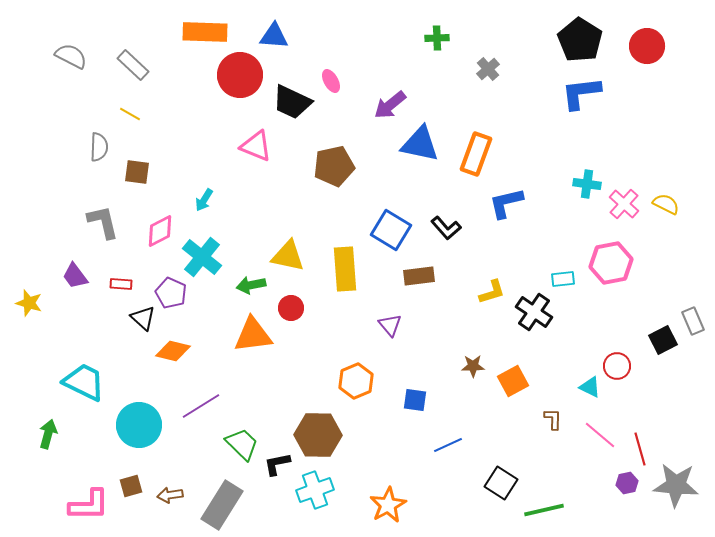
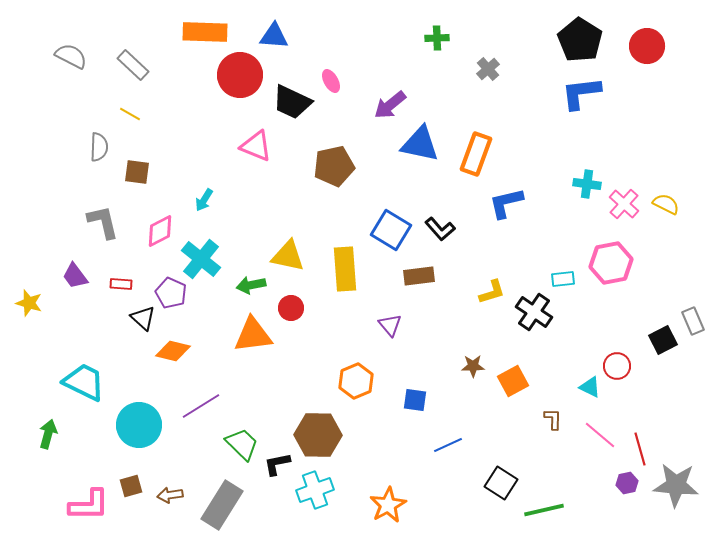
black L-shape at (446, 228): moved 6 px left, 1 px down
cyan cross at (202, 257): moved 1 px left, 2 px down
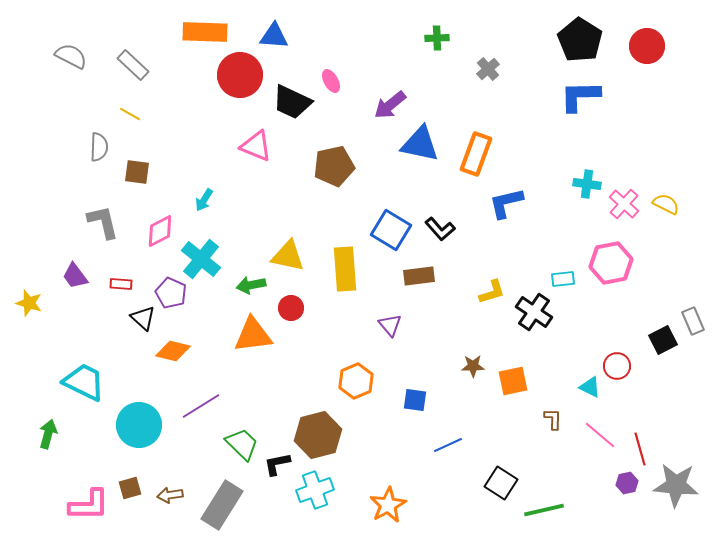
blue L-shape at (581, 93): moved 1 px left, 3 px down; rotated 6 degrees clockwise
orange square at (513, 381): rotated 16 degrees clockwise
brown hexagon at (318, 435): rotated 15 degrees counterclockwise
brown square at (131, 486): moved 1 px left, 2 px down
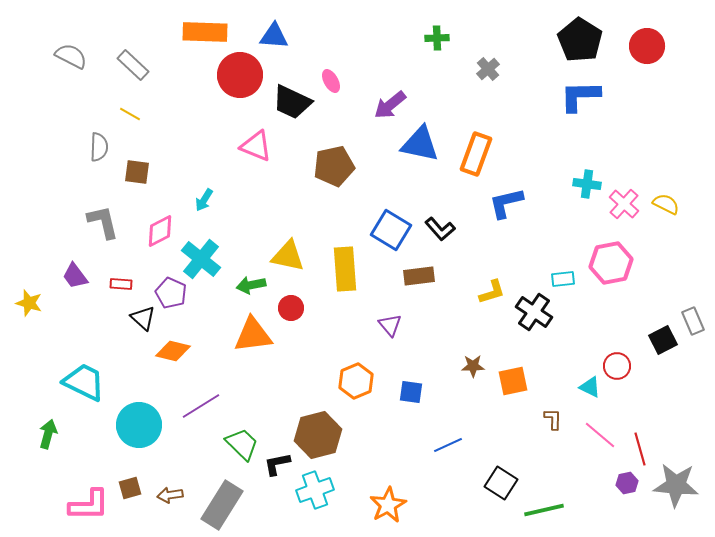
blue square at (415, 400): moved 4 px left, 8 px up
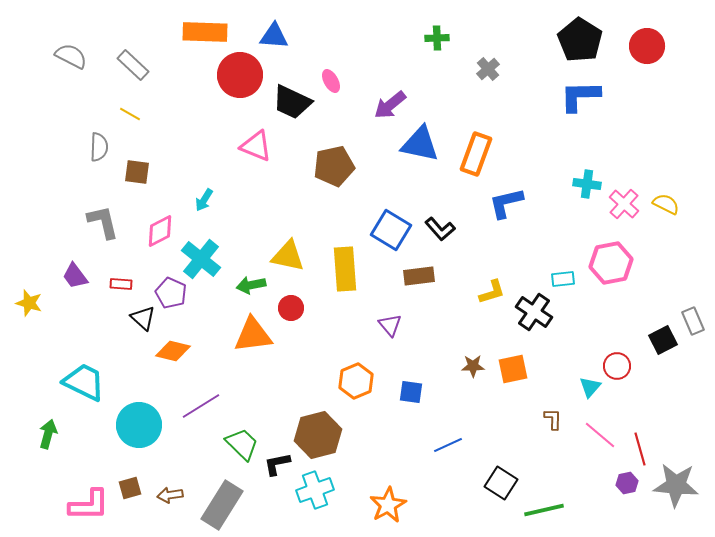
orange square at (513, 381): moved 12 px up
cyan triangle at (590, 387): rotated 45 degrees clockwise
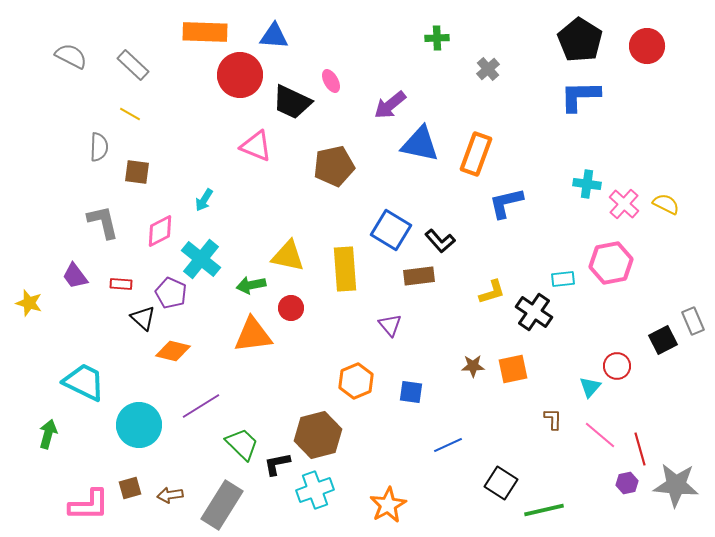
black L-shape at (440, 229): moved 12 px down
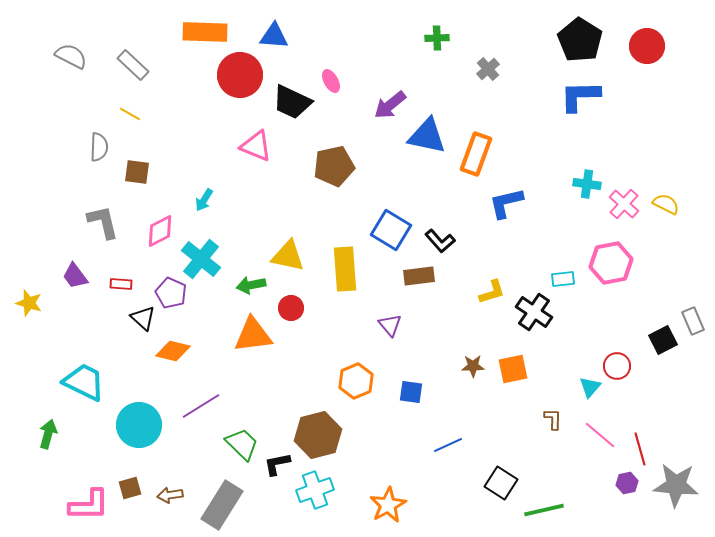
blue triangle at (420, 144): moved 7 px right, 8 px up
